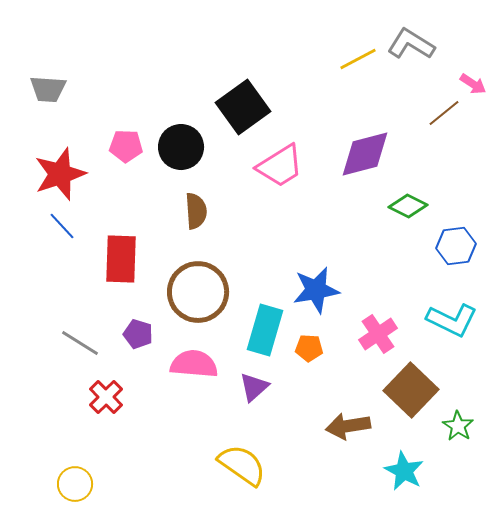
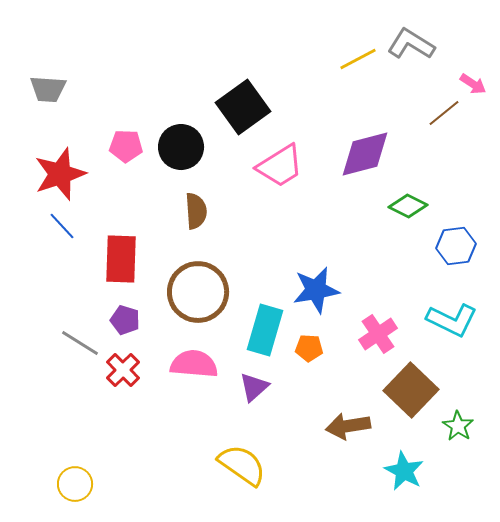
purple pentagon: moved 13 px left, 14 px up
red cross: moved 17 px right, 27 px up
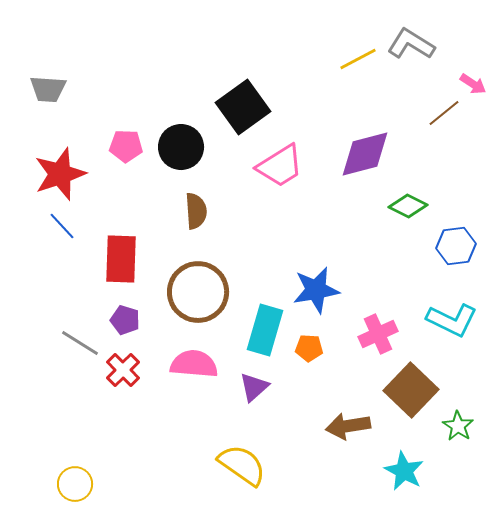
pink cross: rotated 9 degrees clockwise
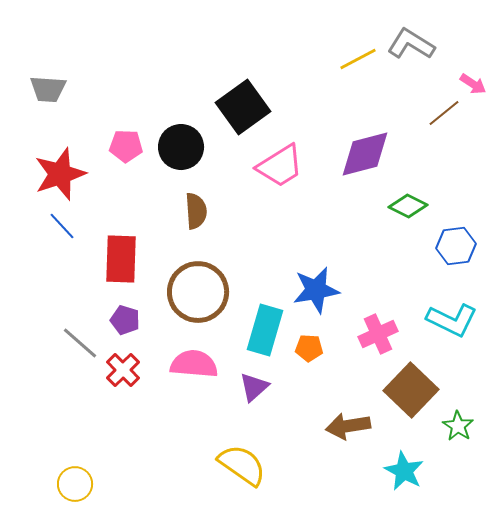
gray line: rotated 9 degrees clockwise
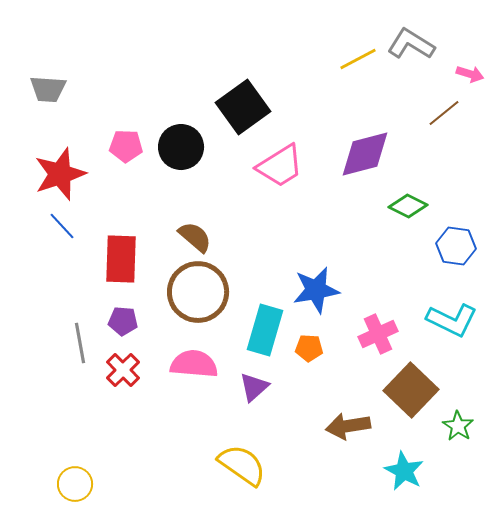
pink arrow: moved 3 px left, 10 px up; rotated 16 degrees counterclockwise
brown semicircle: moved 1 px left, 26 px down; rotated 45 degrees counterclockwise
blue hexagon: rotated 15 degrees clockwise
purple pentagon: moved 2 px left, 1 px down; rotated 12 degrees counterclockwise
gray line: rotated 39 degrees clockwise
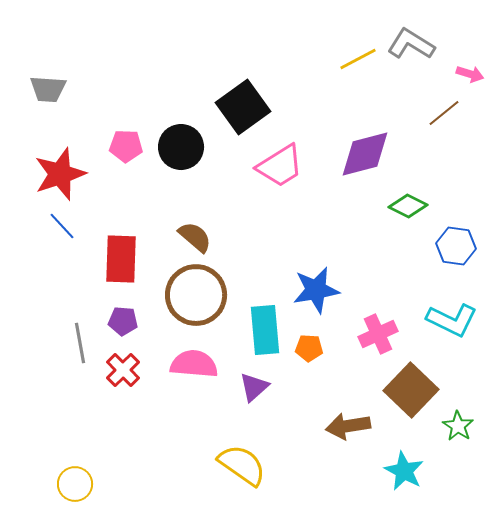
brown circle: moved 2 px left, 3 px down
cyan rectangle: rotated 21 degrees counterclockwise
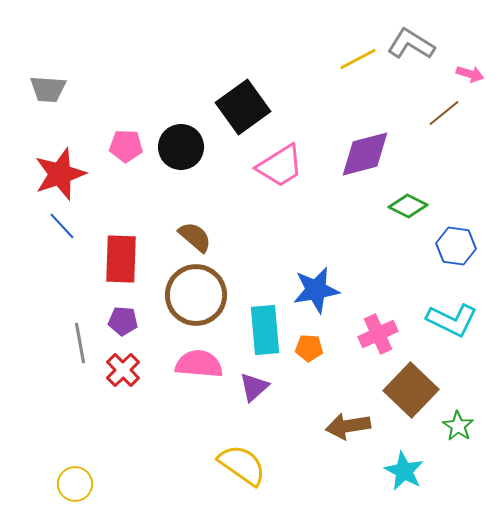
pink semicircle: moved 5 px right
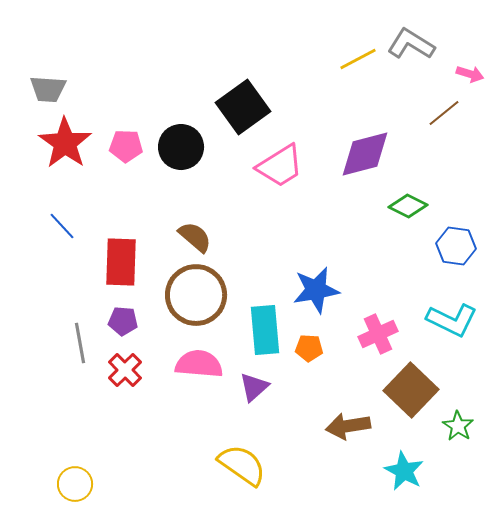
red star: moved 5 px right, 31 px up; rotated 18 degrees counterclockwise
red rectangle: moved 3 px down
red cross: moved 2 px right
